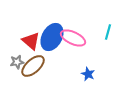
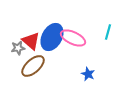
gray star: moved 1 px right, 14 px up
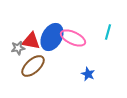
red triangle: rotated 30 degrees counterclockwise
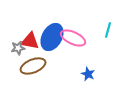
cyan line: moved 2 px up
red triangle: moved 1 px left
brown ellipse: rotated 20 degrees clockwise
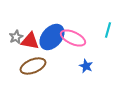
blue ellipse: rotated 12 degrees clockwise
gray star: moved 2 px left, 11 px up; rotated 16 degrees counterclockwise
blue star: moved 2 px left, 8 px up
